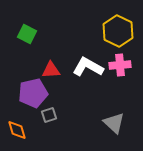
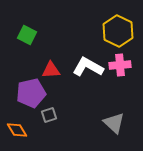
green square: moved 1 px down
purple pentagon: moved 2 px left
orange diamond: rotated 15 degrees counterclockwise
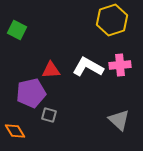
yellow hexagon: moved 6 px left, 11 px up; rotated 16 degrees clockwise
green square: moved 10 px left, 5 px up
gray square: rotated 35 degrees clockwise
gray triangle: moved 5 px right, 3 px up
orange diamond: moved 2 px left, 1 px down
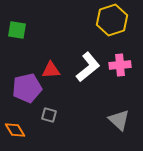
green square: rotated 18 degrees counterclockwise
white L-shape: rotated 112 degrees clockwise
purple pentagon: moved 4 px left, 5 px up
orange diamond: moved 1 px up
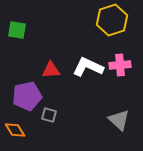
white L-shape: rotated 116 degrees counterclockwise
purple pentagon: moved 8 px down
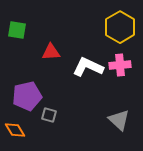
yellow hexagon: moved 8 px right, 7 px down; rotated 12 degrees counterclockwise
red triangle: moved 18 px up
